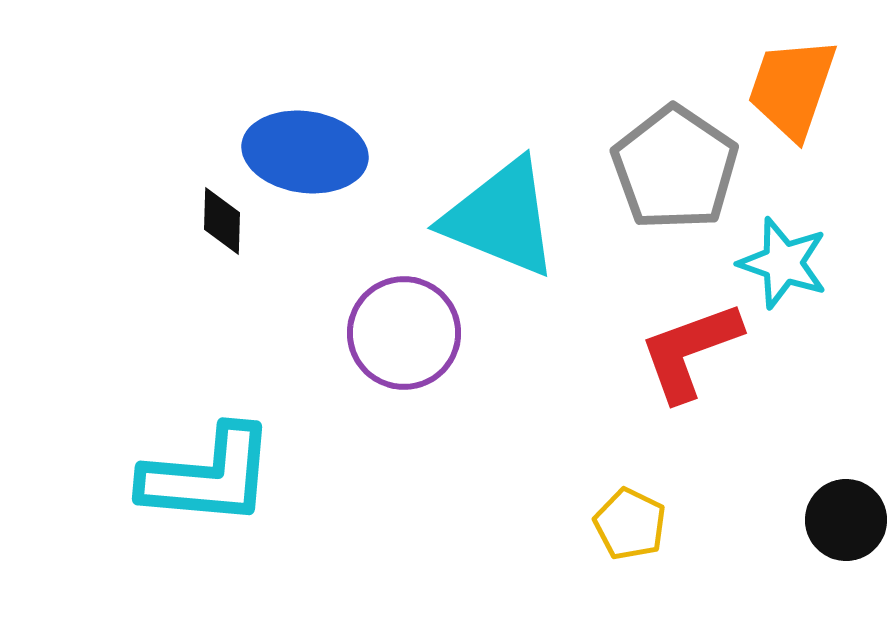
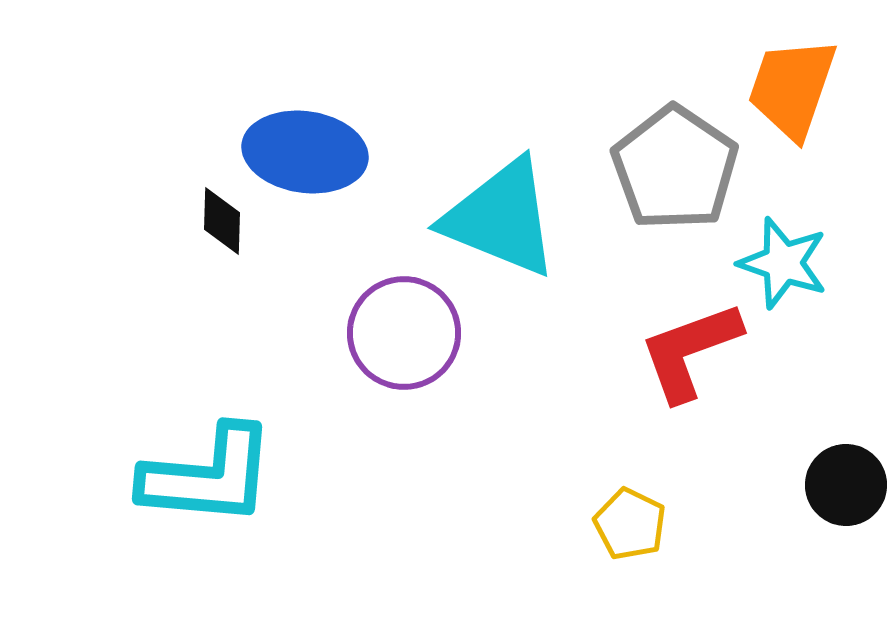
black circle: moved 35 px up
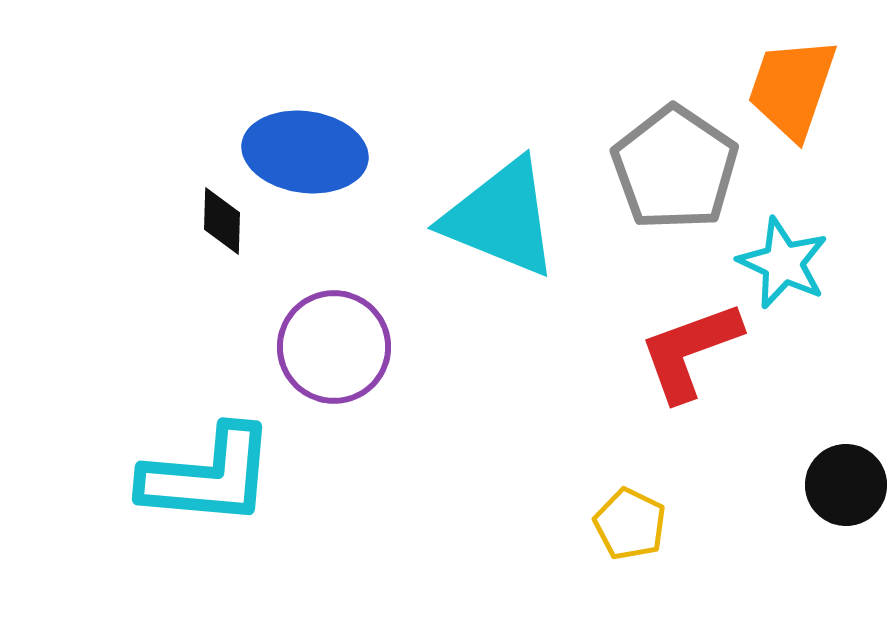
cyan star: rotated 6 degrees clockwise
purple circle: moved 70 px left, 14 px down
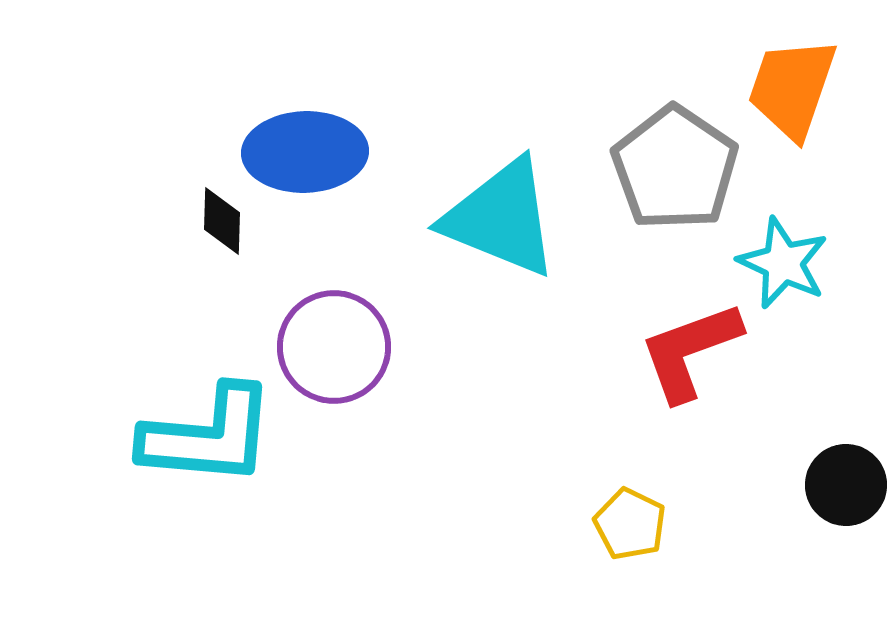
blue ellipse: rotated 10 degrees counterclockwise
cyan L-shape: moved 40 px up
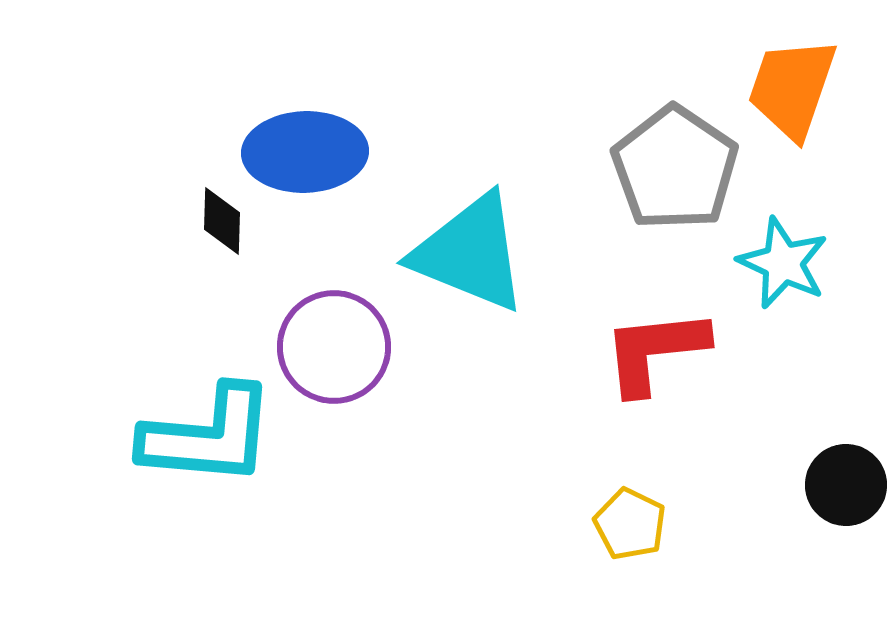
cyan triangle: moved 31 px left, 35 px down
red L-shape: moved 35 px left; rotated 14 degrees clockwise
